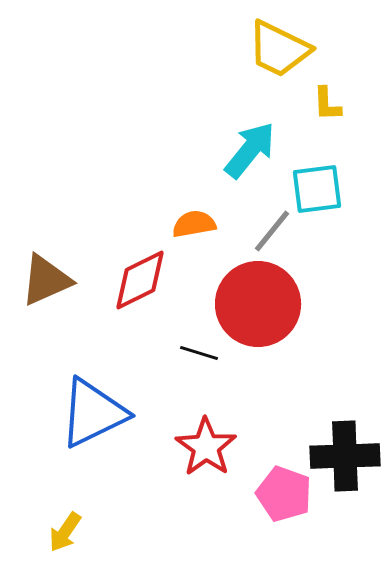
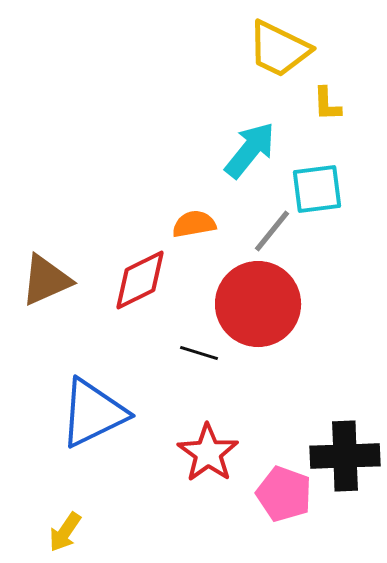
red star: moved 2 px right, 6 px down
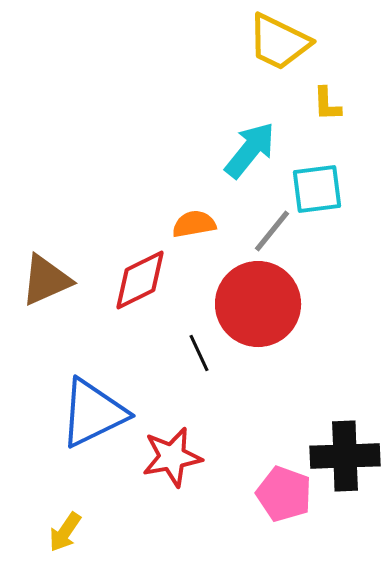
yellow trapezoid: moved 7 px up
black line: rotated 48 degrees clockwise
red star: moved 36 px left, 4 px down; rotated 26 degrees clockwise
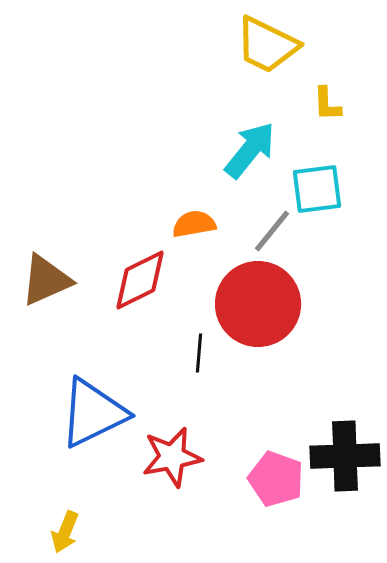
yellow trapezoid: moved 12 px left, 3 px down
black line: rotated 30 degrees clockwise
pink pentagon: moved 8 px left, 15 px up
yellow arrow: rotated 12 degrees counterclockwise
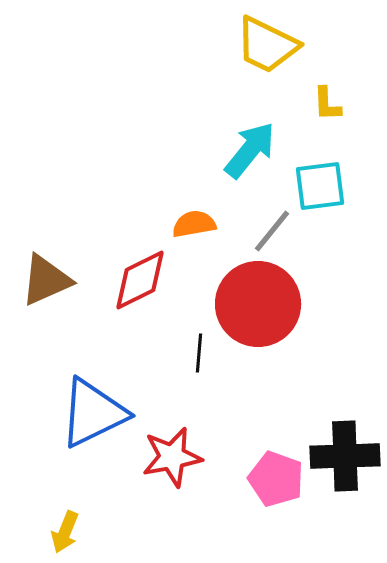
cyan square: moved 3 px right, 3 px up
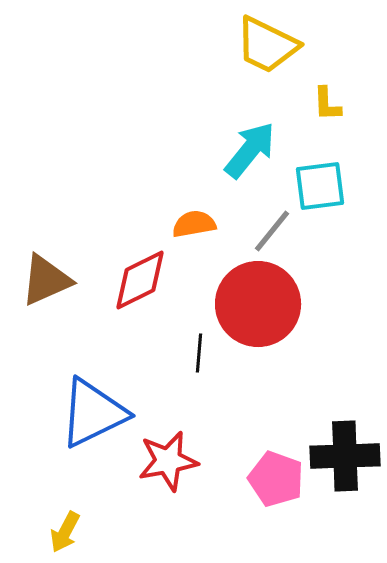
red star: moved 4 px left, 4 px down
yellow arrow: rotated 6 degrees clockwise
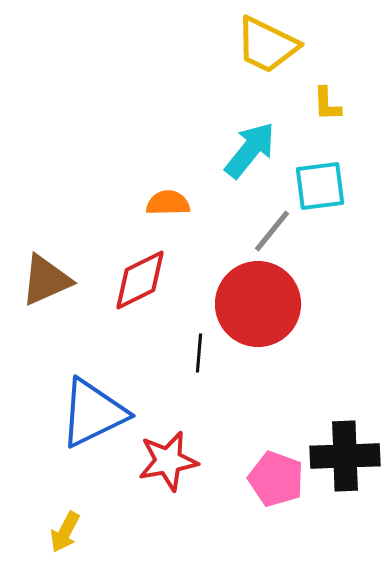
orange semicircle: moved 26 px left, 21 px up; rotated 9 degrees clockwise
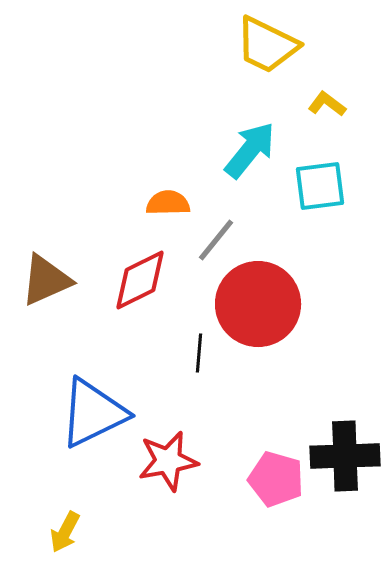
yellow L-shape: rotated 129 degrees clockwise
gray line: moved 56 px left, 9 px down
pink pentagon: rotated 4 degrees counterclockwise
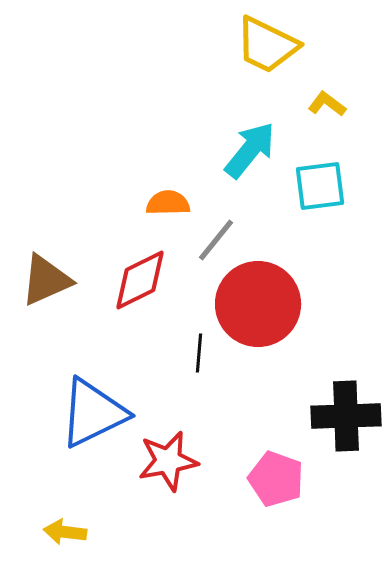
black cross: moved 1 px right, 40 px up
pink pentagon: rotated 4 degrees clockwise
yellow arrow: rotated 69 degrees clockwise
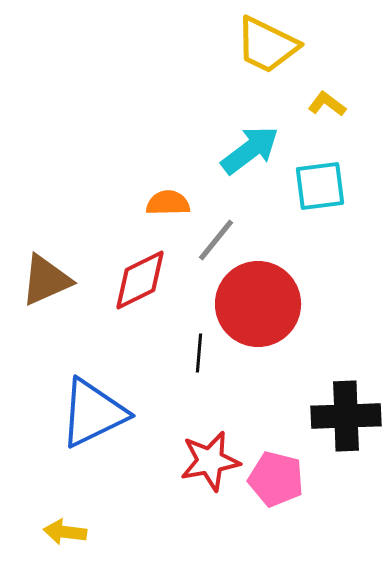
cyan arrow: rotated 14 degrees clockwise
red star: moved 42 px right
pink pentagon: rotated 6 degrees counterclockwise
